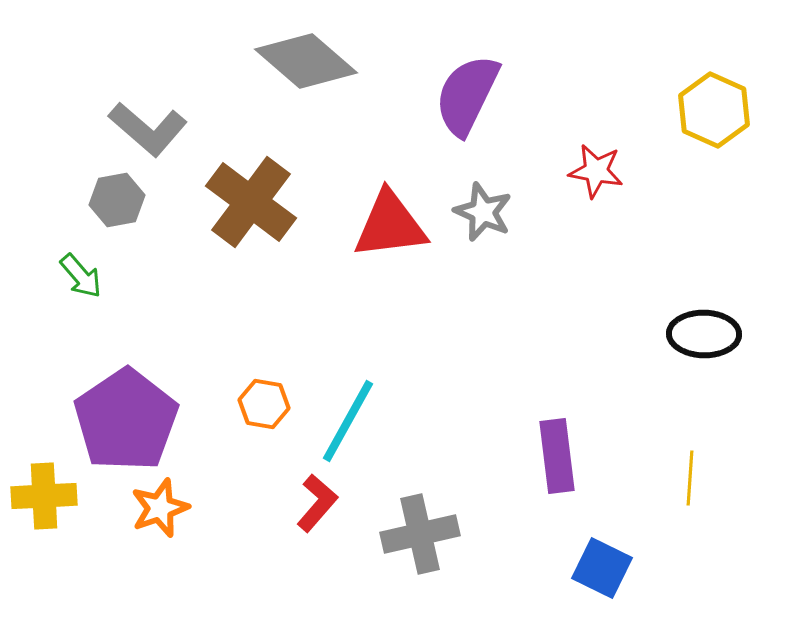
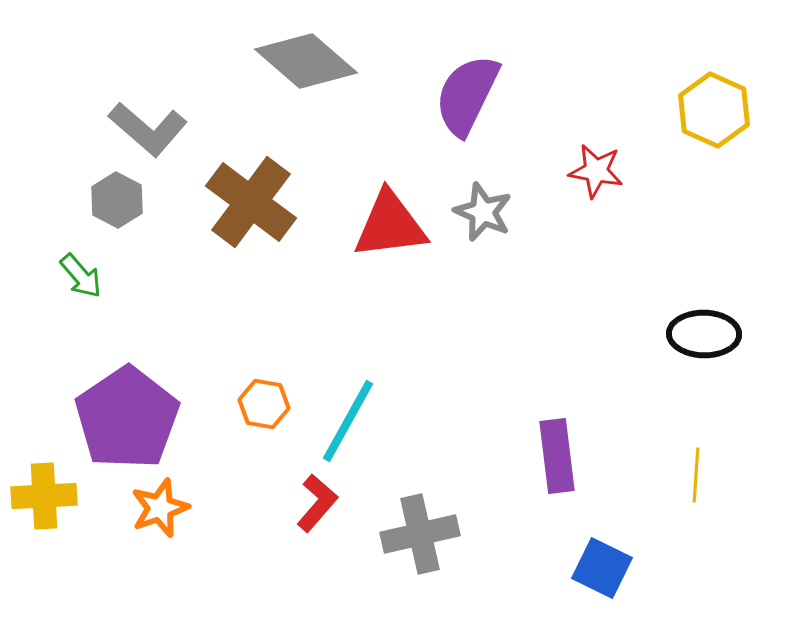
gray hexagon: rotated 22 degrees counterclockwise
purple pentagon: moved 1 px right, 2 px up
yellow line: moved 6 px right, 3 px up
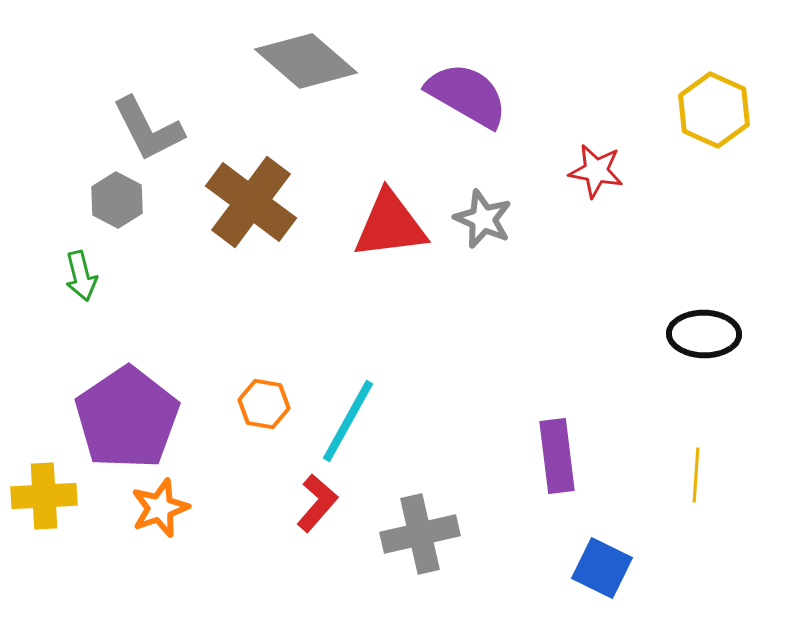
purple semicircle: rotated 94 degrees clockwise
gray L-shape: rotated 22 degrees clockwise
gray star: moved 7 px down
green arrow: rotated 27 degrees clockwise
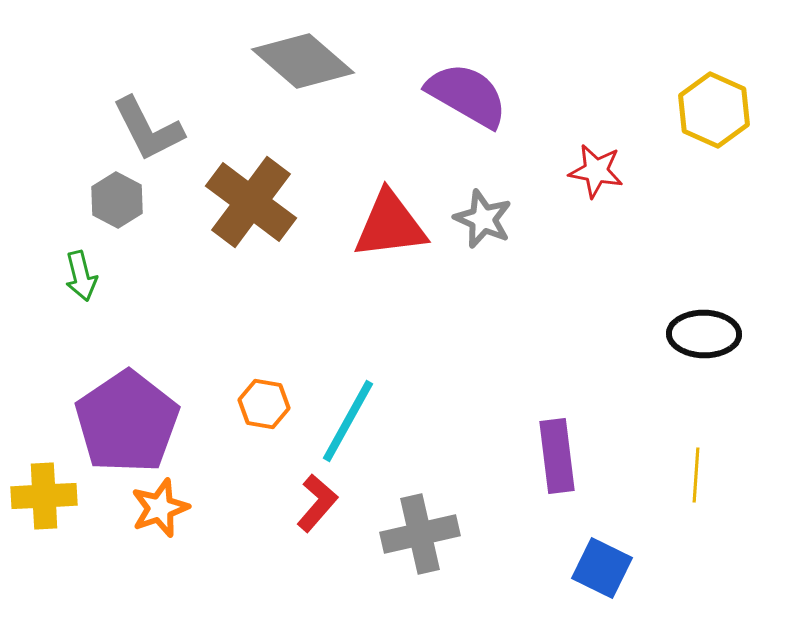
gray diamond: moved 3 px left
purple pentagon: moved 4 px down
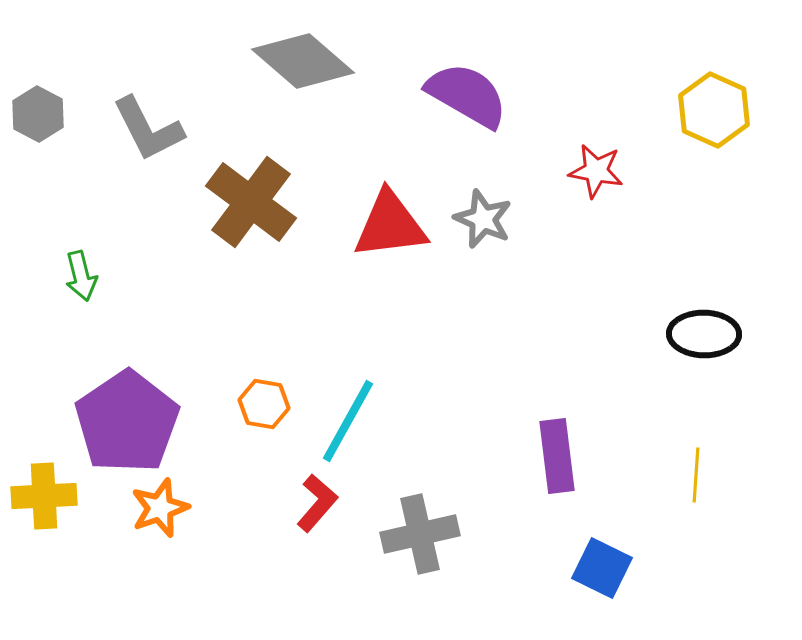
gray hexagon: moved 79 px left, 86 px up
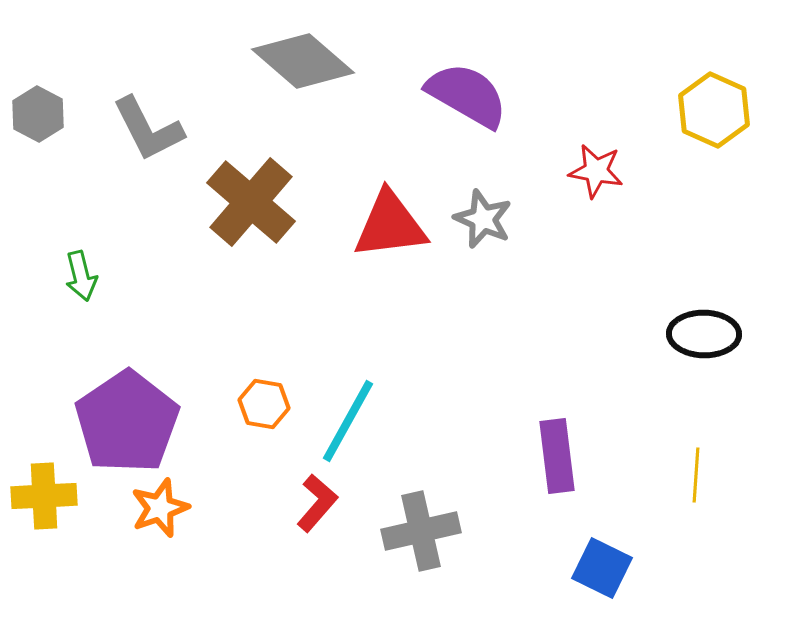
brown cross: rotated 4 degrees clockwise
gray cross: moved 1 px right, 3 px up
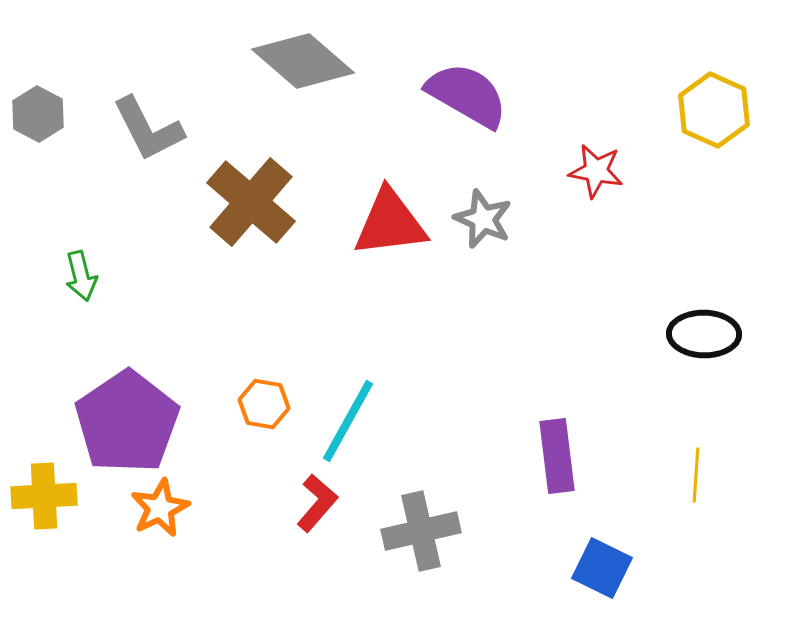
red triangle: moved 2 px up
orange star: rotated 6 degrees counterclockwise
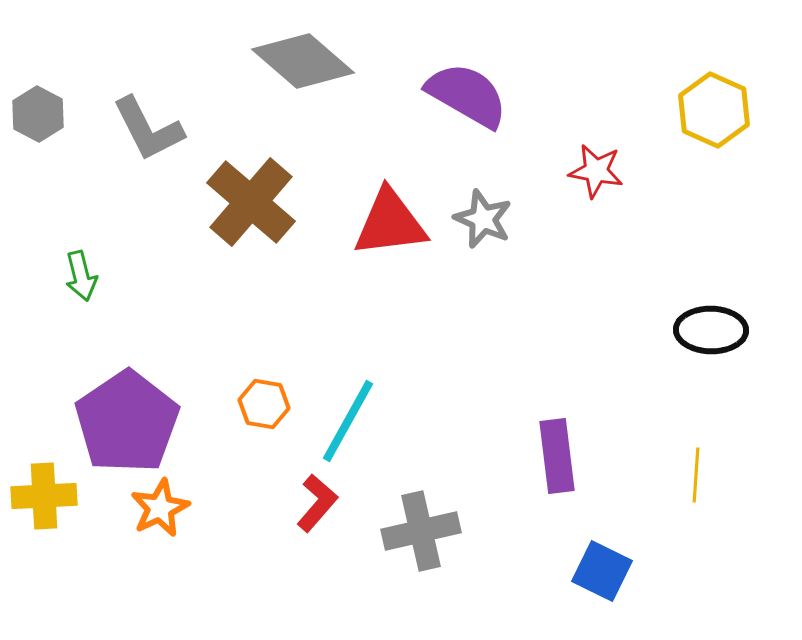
black ellipse: moved 7 px right, 4 px up
blue square: moved 3 px down
